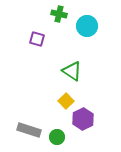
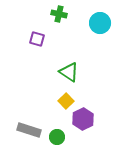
cyan circle: moved 13 px right, 3 px up
green triangle: moved 3 px left, 1 px down
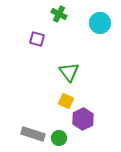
green cross: rotated 14 degrees clockwise
green triangle: rotated 20 degrees clockwise
yellow square: rotated 21 degrees counterclockwise
gray rectangle: moved 4 px right, 4 px down
green circle: moved 2 px right, 1 px down
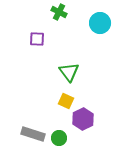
green cross: moved 2 px up
purple square: rotated 14 degrees counterclockwise
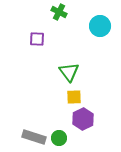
cyan circle: moved 3 px down
yellow square: moved 8 px right, 4 px up; rotated 28 degrees counterclockwise
gray rectangle: moved 1 px right, 3 px down
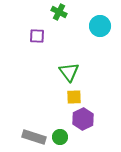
purple square: moved 3 px up
green circle: moved 1 px right, 1 px up
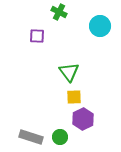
gray rectangle: moved 3 px left
